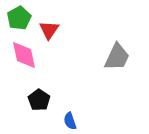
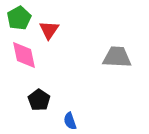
gray trapezoid: rotated 112 degrees counterclockwise
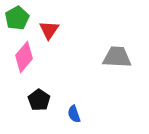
green pentagon: moved 2 px left
pink diamond: moved 2 px down; rotated 52 degrees clockwise
blue semicircle: moved 4 px right, 7 px up
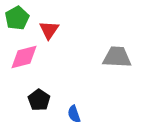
pink diamond: rotated 36 degrees clockwise
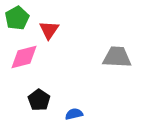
blue semicircle: rotated 96 degrees clockwise
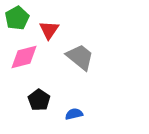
gray trapezoid: moved 37 px left; rotated 36 degrees clockwise
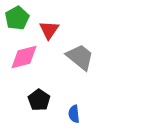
blue semicircle: rotated 84 degrees counterclockwise
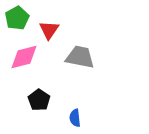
gray trapezoid: rotated 28 degrees counterclockwise
blue semicircle: moved 1 px right, 4 px down
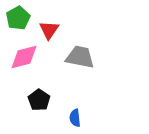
green pentagon: moved 1 px right
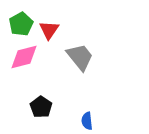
green pentagon: moved 3 px right, 6 px down
gray trapezoid: rotated 40 degrees clockwise
black pentagon: moved 2 px right, 7 px down
blue semicircle: moved 12 px right, 3 px down
